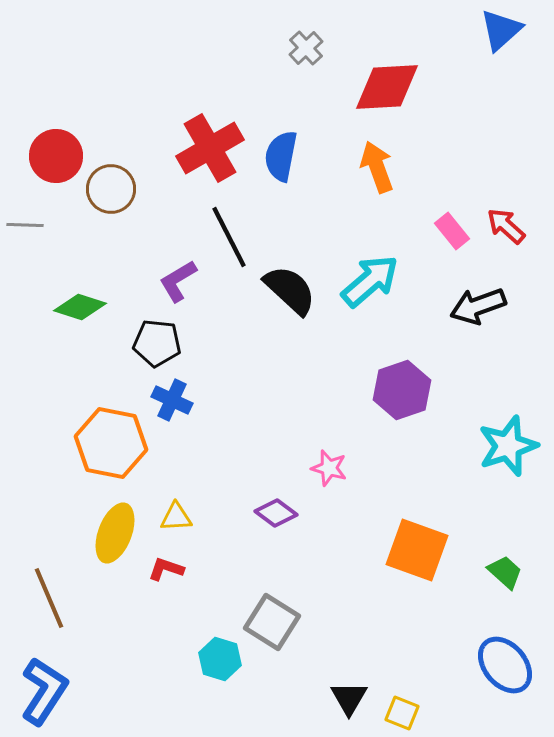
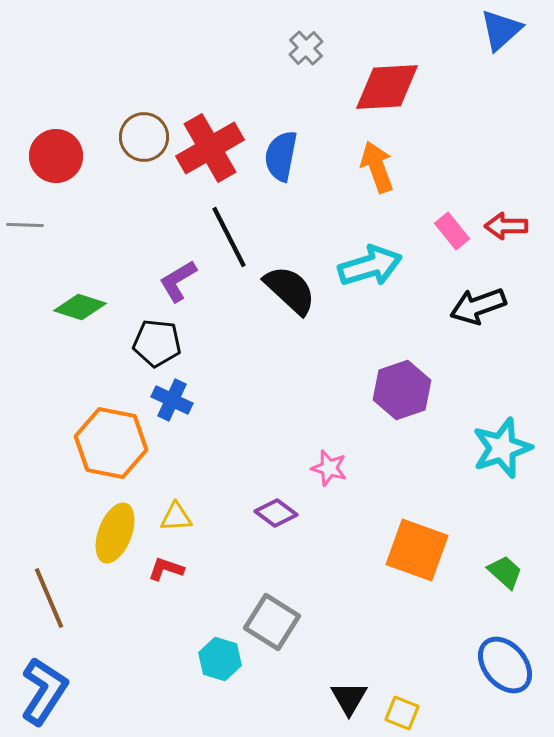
brown circle: moved 33 px right, 52 px up
red arrow: rotated 42 degrees counterclockwise
cyan arrow: moved 15 px up; rotated 24 degrees clockwise
cyan star: moved 6 px left, 2 px down
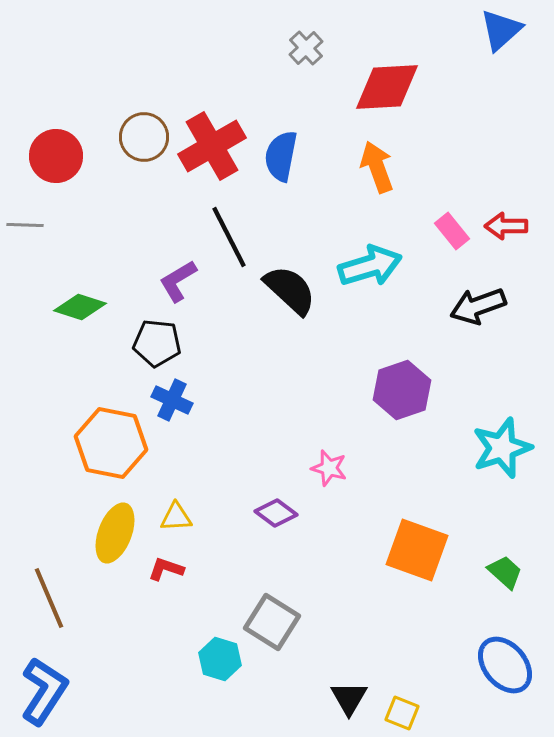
red cross: moved 2 px right, 2 px up
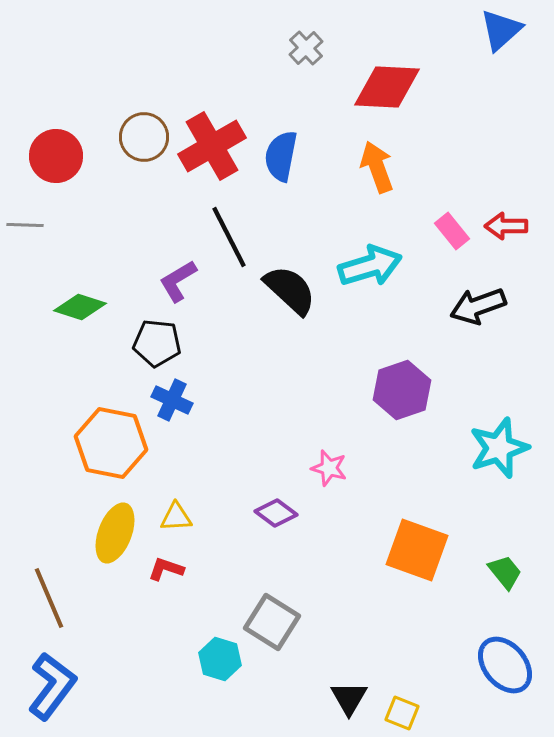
red diamond: rotated 6 degrees clockwise
cyan star: moved 3 px left
green trapezoid: rotated 9 degrees clockwise
blue L-shape: moved 8 px right, 5 px up; rotated 4 degrees clockwise
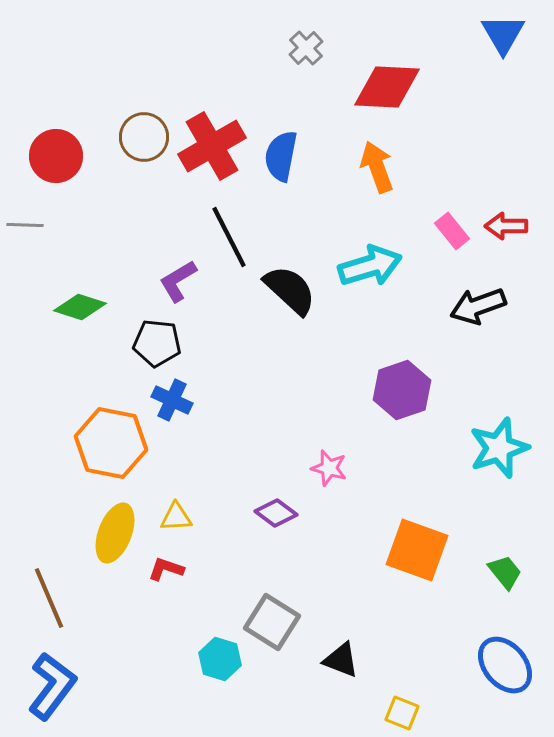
blue triangle: moved 2 px right, 4 px down; rotated 18 degrees counterclockwise
black triangle: moved 8 px left, 38 px up; rotated 39 degrees counterclockwise
